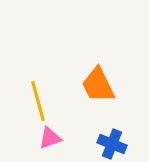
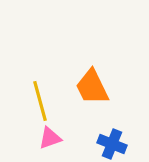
orange trapezoid: moved 6 px left, 2 px down
yellow line: moved 2 px right
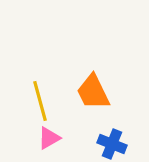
orange trapezoid: moved 1 px right, 5 px down
pink triangle: moved 1 px left; rotated 10 degrees counterclockwise
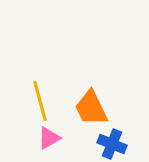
orange trapezoid: moved 2 px left, 16 px down
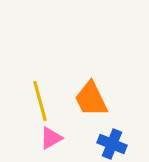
orange trapezoid: moved 9 px up
pink triangle: moved 2 px right
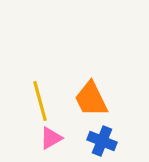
blue cross: moved 10 px left, 3 px up
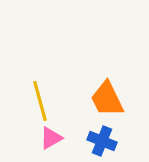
orange trapezoid: moved 16 px right
